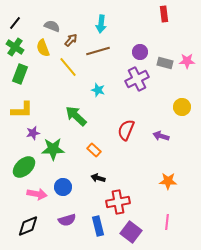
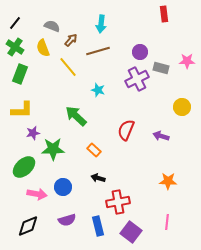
gray rectangle: moved 4 px left, 5 px down
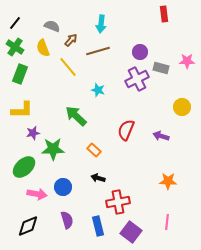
purple semicircle: rotated 90 degrees counterclockwise
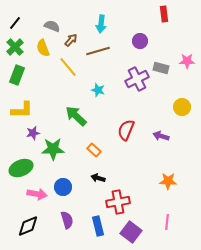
green cross: rotated 12 degrees clockwise
purple circle: moved 11 px up
green rectangle: moved 3 px left, 1 px down
green ellipse: moved 3 px left, 1 px down; rotated 20 degrees clockwise
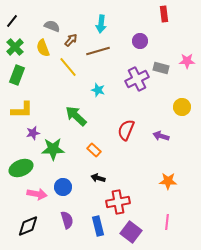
black line: moved 3 px left, 2 px up
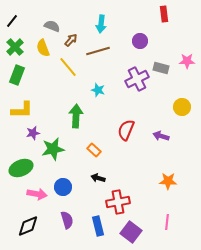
green arrow: rotated 50 degrees clockwise
green star: rotated 10 degrees counterclockwise
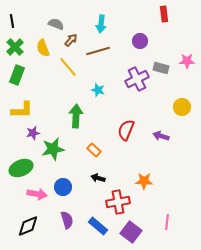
black line: rotated 48 degrees counterclockwise
gray semicircle: moved 4 px right, 2 px up
orange star: moved 24 px left
blue rectangle: rotated 36 degrees counterclockwise
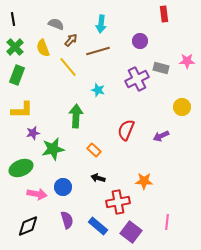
black line: moved 1 px right, 2 px up
purple arrow: rotated 42 degrees counterclockwise
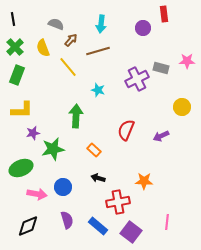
purple circle: moved 3 px right, 13 px up
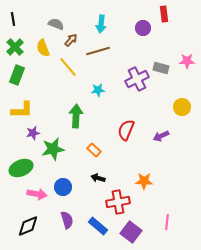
cyan star: rotated 24 degrees counterclockwise
